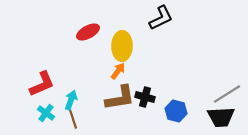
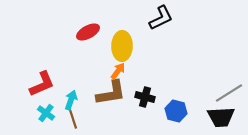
gray line: moved 2 px right, 1 px up
brown L-shape: moved 9 px left, 5 px up
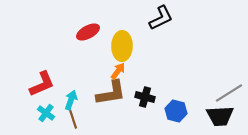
black trapezoid: moved 1 px left, 1 px up
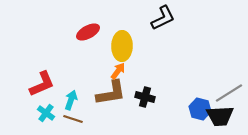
black L-shape: moved 2 px right
blue hexagon: moved 24 px right, 2 px up
brown line: rotated 54 degrees counterclockwise
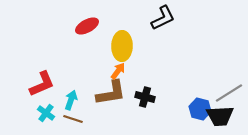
red ellipse: moved 1 px left, 6 px up
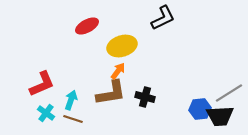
yellow ellipse: rotated 72 degrees clockwise
blue hexagon: rotated 20 degrees counterclockwise
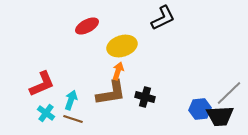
orange arrow: rotated 18 degrees counterclockwise
gray line: rotated 12 degrees counterclockwise
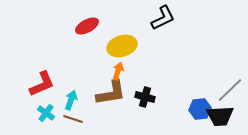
gray line: moved 1 px right, 3 px up
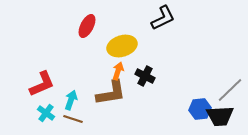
red ellipse: rotated 35 degrees counterclockwise
black cross: moved 21 px up; rotated 12 degrees clockwise
